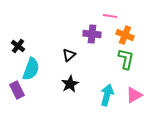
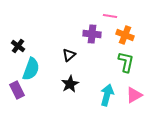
green L-shape: moved 3 px down
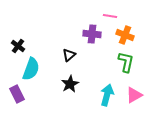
purple rectangle: moved 4 px down
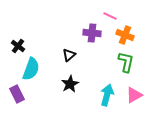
pink line: rotated 16 degrees clockwise
purple cross: moved 1 px up
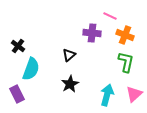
pink triangle: moved 1 px up; rotated 12 degrees counterclockwise
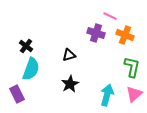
purple cross: moved 4 px right; rotated 12 degrees clockwise
black cross: moved 8 px right
black triangle: rotated 24 degrees clockwise
green L-shape: moved 6 px right, 5 px down
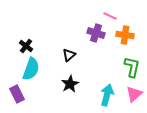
orange cross: rotated 12 degrees counterclockwise
black triangle: rotated 24 degrees counterclockwise
